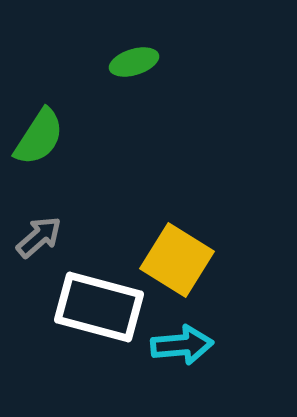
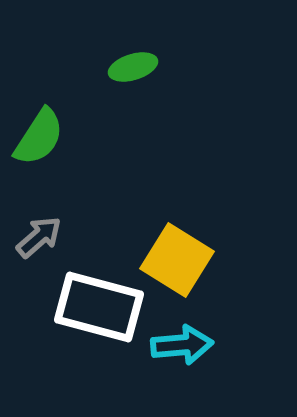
green ellipse: moved 1 px left, 5 px down
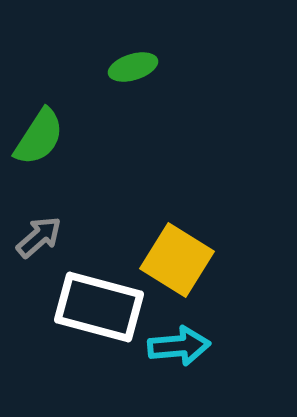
cyan arrow: moved 3 px left, 1 px down
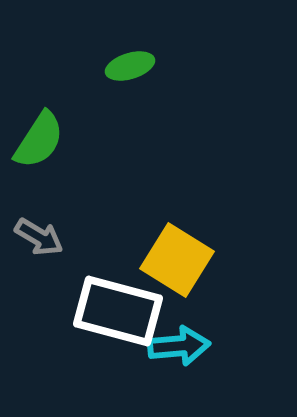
green ellipse: moved 3 px left, 1 px up
green semicircle: moved 3 px down
gray arrow: rotated 72 degrees clockwise
white rectangle: moved 19 px right, 4 px down
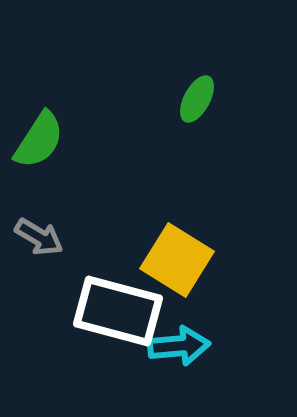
green ellipse: moved 67 px right, 33 px down; rotated 45 degrees counterclockwise
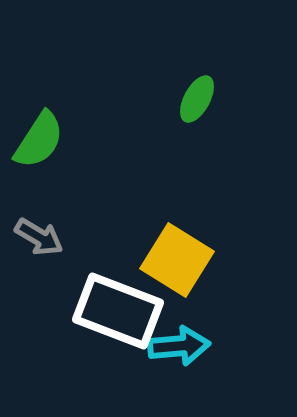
white rectangle: rotated 6 degrees clockwise
